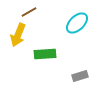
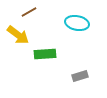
cyan ellipse: rotated 55 degrees clockwise
yellow arrow: rotated 75 degrees counterclockwise
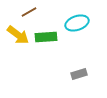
cyan ellipse: rotated 30 degrees counterclockwise
green rectangle: moved 1 px right, 17 px up
gray rectangle: moved 1 px left, 2 px up
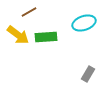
cyan ellipse: moved 7 px right
gray rectangle: moved 9 px right; rotated 42 degrees counterclockwise
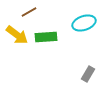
yellow arrow: moved 1 px left
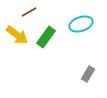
cyan ellipse: moved 3 px left, 1 px down
green rectangle: rotated 50 degrees counterclockwise
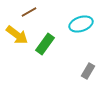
green rectangle: moved 1 px left, 7 px down
gray rectangle: moved 3 px up
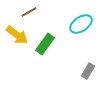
cyan ellipse: rotated 15 degrees counterclockwise
